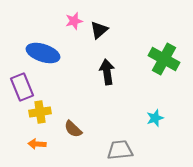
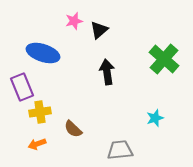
green cross: rotated 12 degrees clockwise
orange arrow: rotated 24 degrees counterclockwise
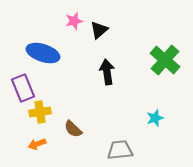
green cross: moved 1 px right, 1 px down
purple rectangle: moved 1 px right, 1 px down
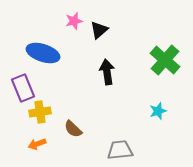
cyan star: moved 3 px right, 7 px up
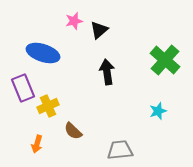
yellow cross: moved 8 px right, 6 px up; rotated 15 degrees counterclockwise
brown semicircle: moved 2 px down
orange arrow: rotated 54 degrees counterclockwise
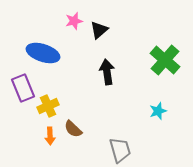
brown semicircle: moved 2 px up
orange arrow: moved 13 px right, 8 px up; rotated 18 degrees counterclockwise
gray trapezoid: rotated 80 degrees clockwise
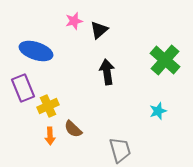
blue ellipse: moved 7 px left, 2 px up
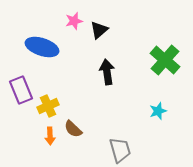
blue ellipse: moved 6 px right, 4 px up
purple rectangle: moved 2 px left, 2 px down
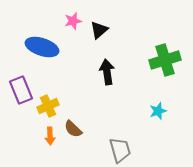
pink star: moved 1 px left
green cross: rotated 32 degrees clockwise
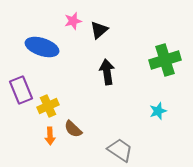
gray trapezoid: rotated 40 degrees counterclockwise
